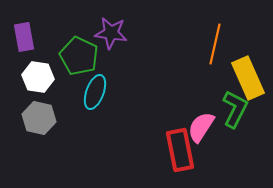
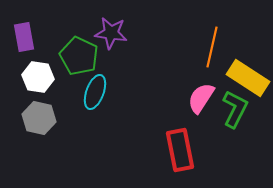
orange line: moved 3 px left, 3 px down
yellow rectangle: rotated 33 degrees counterclockwise
pink semicircle: moved 29 px up
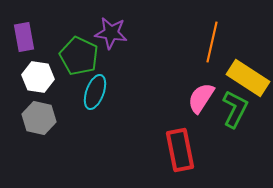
orange line: moved 5 px up
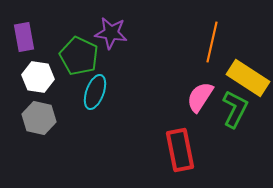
pink semicircle: moved 1 px left, 1 px up
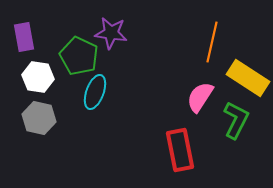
green L-shape: moved 1 px right, 11 px down
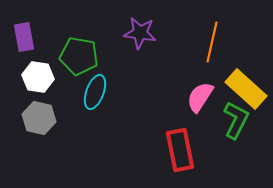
purple star: moved 29 px right
green pentagon: rotated 15 degrees counterclockwise
yellow rectangle: moved 2 px left, 11 px down; rotated 9 degrees clockwise
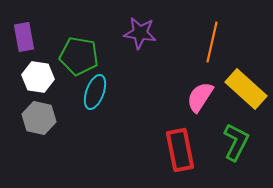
green L-shape: moved 22 px down
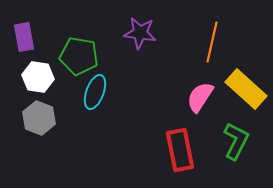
gray hexagon: rotated 8 degrees clockwise
green L-shape: moved 1 px up
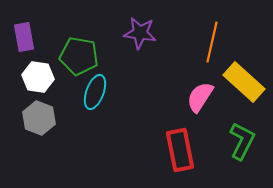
yellow rectangle: moved 2 px left, 7 px up
green L-shape: moved 6 px right
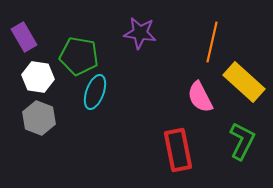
purple rectangle: rotated 20 degrees counterclockwise
pink semicircle: rotated 60 degrees counterclockwise
red rectangle: moved 2 px left
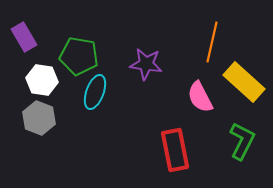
purple star: moved 6 px right, 31 px down
white hexagon: moved 4 px right, 3 px down
red rectangle: moved 3 px left
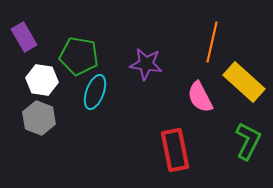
green L-shape: moved 6 px right
